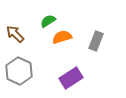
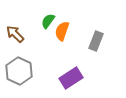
green semicircle: rotated 21 degrees counterclockwise
orange semicircle: moved 6 px up; rotated 54 degrees counterclockwise
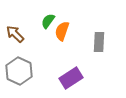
gray rectangle: moved 3 px right, 1 px down; rotated 18 degrees counterclockwise
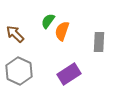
purple rectangle: moved 2 px left, 4 px up
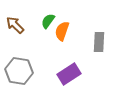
brown arrow: moved 9 px up
gray hexagon: rotated 16 degrees counterclockwise
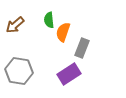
green semicircle: moved 1 px right, 1 px up; rotated 42 degrees counterclockwise
brown arrow: rotated 84 degrees counterclockwise
orange semicircle: moved 1 px right, 1 px down
gray rectangle: moved 17 px left, 6 px down; rotated 18 degrees clockwise
